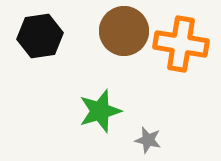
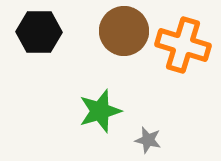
black hexagon: moved 1 px left, 4 px up; rotated 9 degrees clockwise
orange cross: moved 2 px right, 1 px down; rotated 8 degrees clockwise
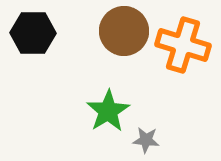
black hexagon: moved 6 px left, 1 px down
green star: moved 8 px right; rotated 15 degrees counterclockwise
gray star: moved 2 px left; rotated 8 degrees counterclockwise
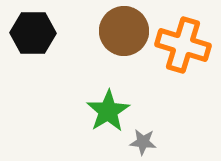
gray star: moved 3 px left, 2 px down
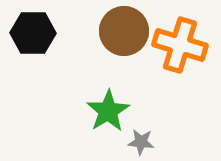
orange cross: moved 3 px left
gray star: moved 2 px left
